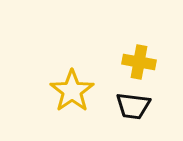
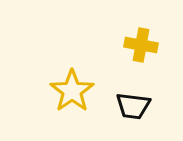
yellow cross: moved 2 px right, 17 px up
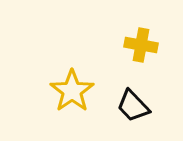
black trapezoid: rotated 39 degrees clockwise
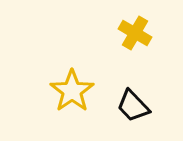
yellow cross: moved 6 px left, 12 px up; rotated 20 degrees clockwise
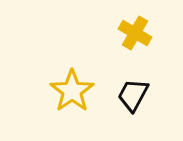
black trapezoid: moved 11 px up; rotated 72 degrees clockwise
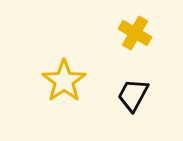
yellow star: moved 8 px left, 10 px up
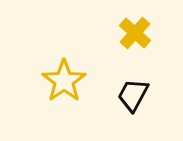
yellow cross: rotated 12 degrees clockwise
